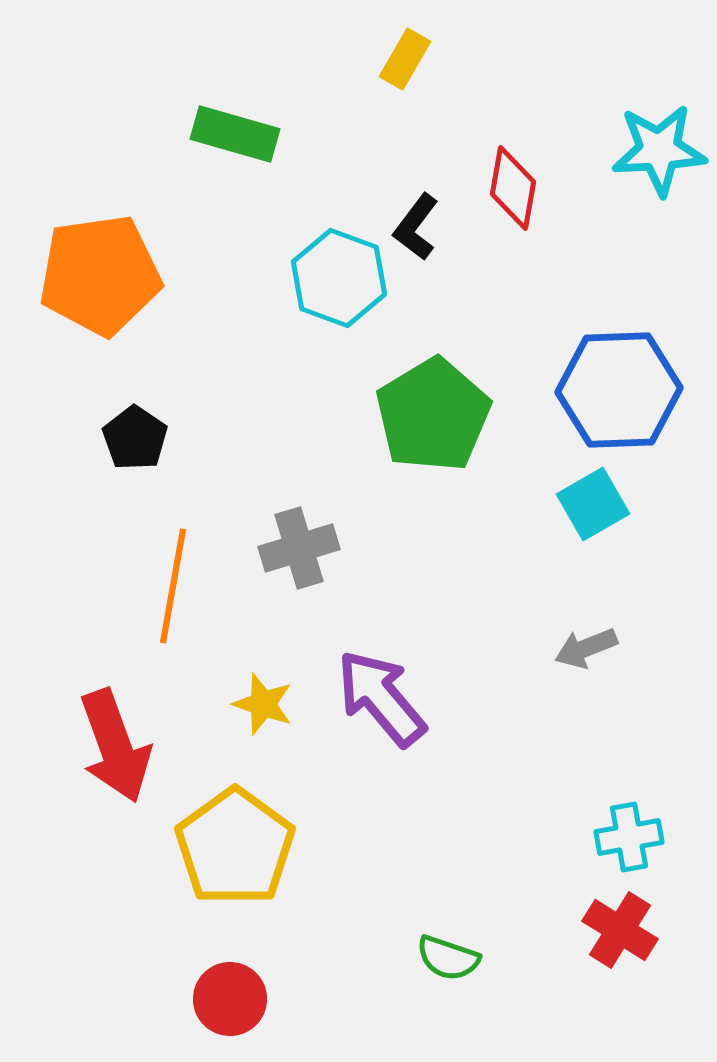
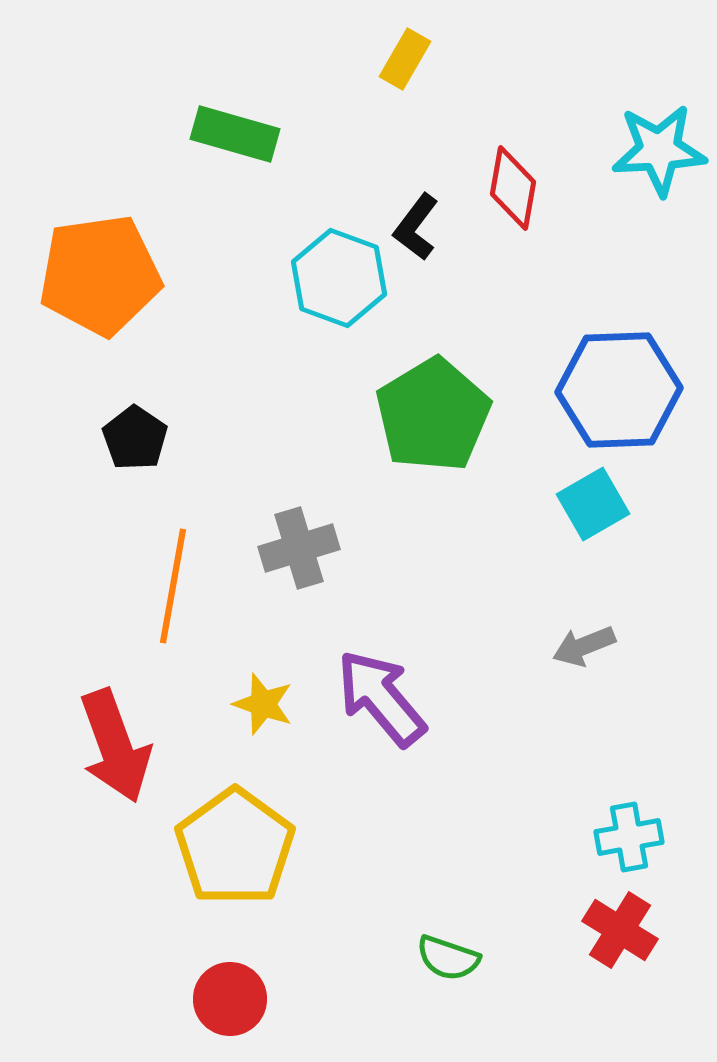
gray arrow: moved 2 px left, 2 px up
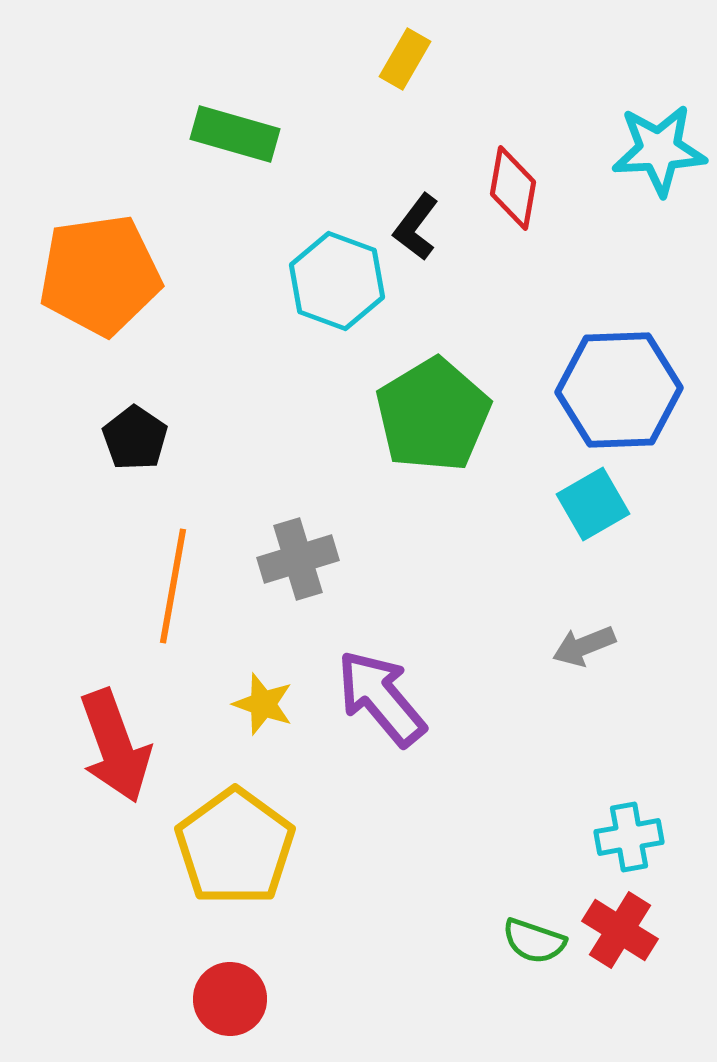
cyan hexagon: moved 2 px left, 3 px down
gray cross: moved 1 px left, 11 px down
green semicircle: moved 86 px right, 17 px up
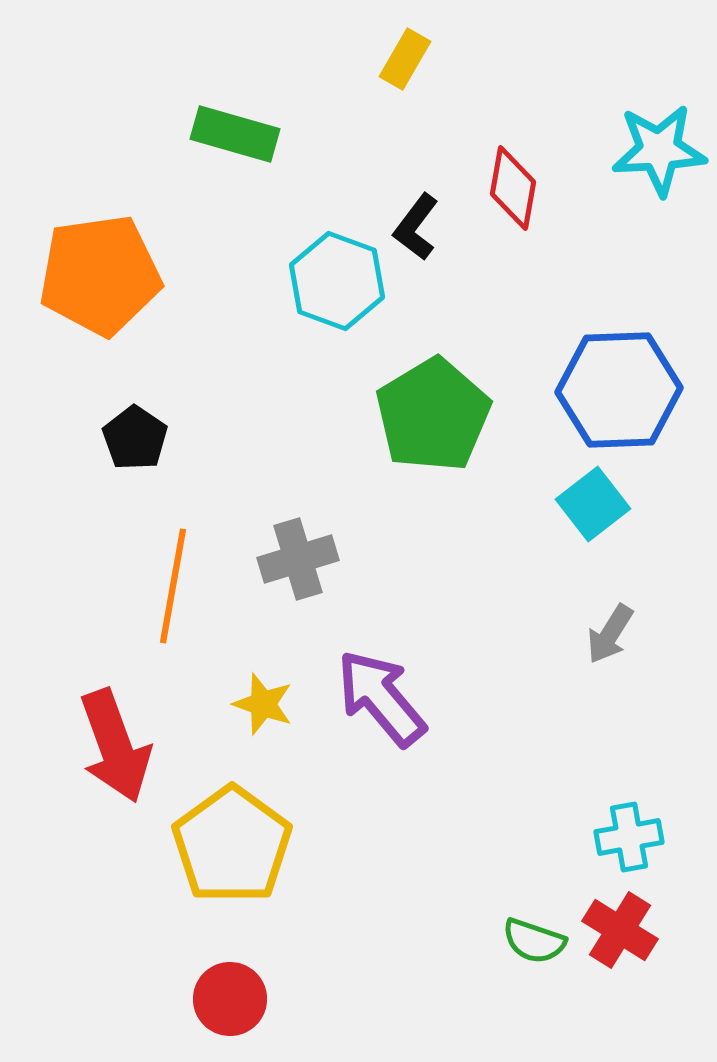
cyan square: rotated 8 degrees counterclockwise
gray arrow: moved 26 px right, 12 px up; rotated 36 degrees counterclockwise
yellow pentagon: moved 3 px left, 2 px up
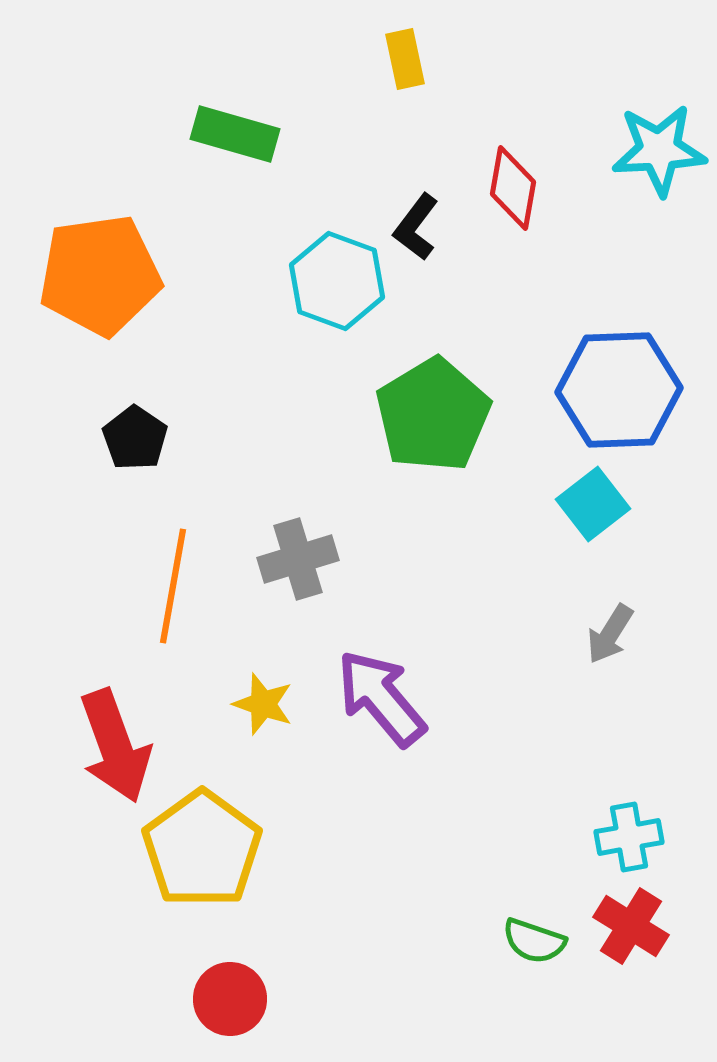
yellow rectangle: rotated 42 degrees counterclockwise
yellow pentagon: moved 30 px left, 4 px down
red cross: moved 11 px right, 4 px up
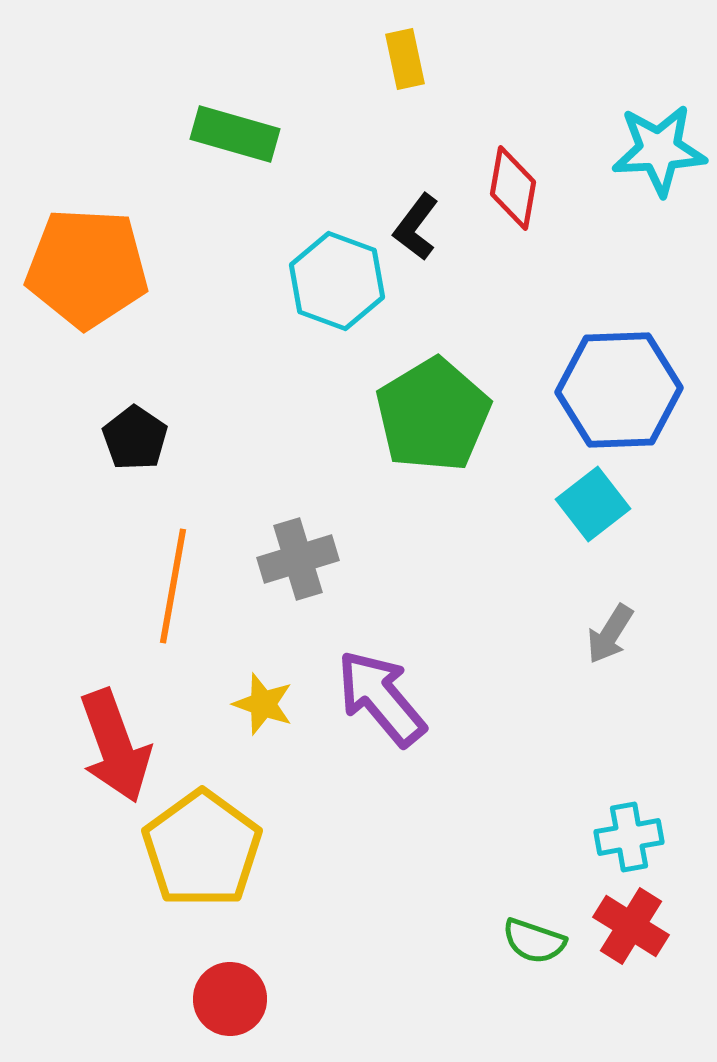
orange pentagon: moved 13 px left, 7 px up; rotated 11 degrees clockwise
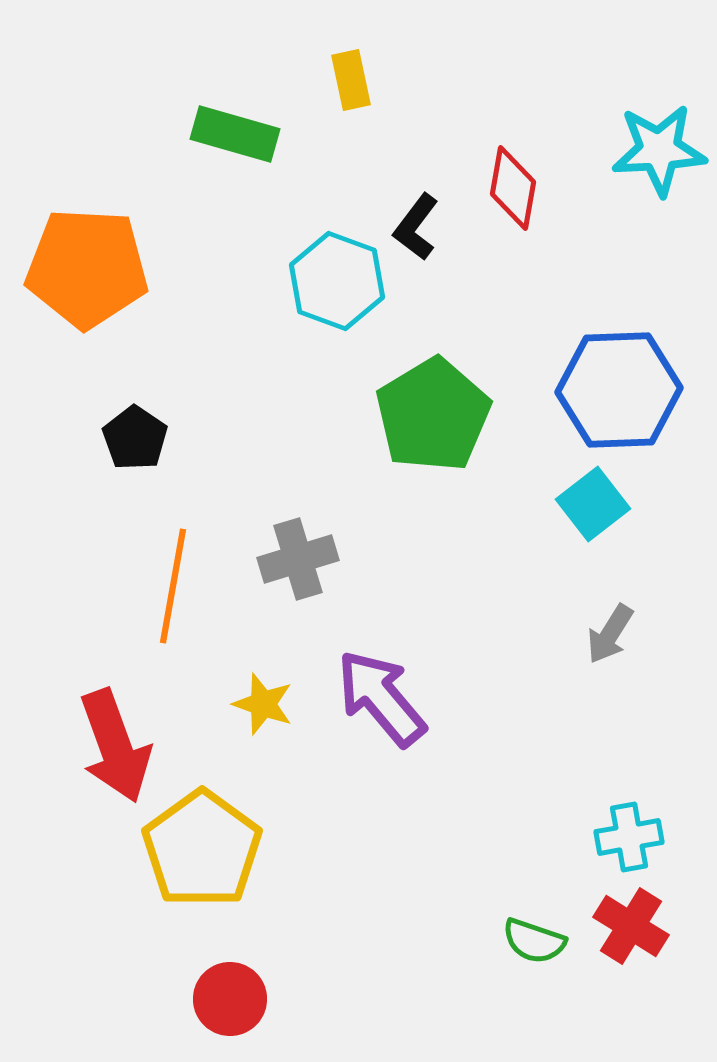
yellow rectangle: moved 54 px left, 21 px down
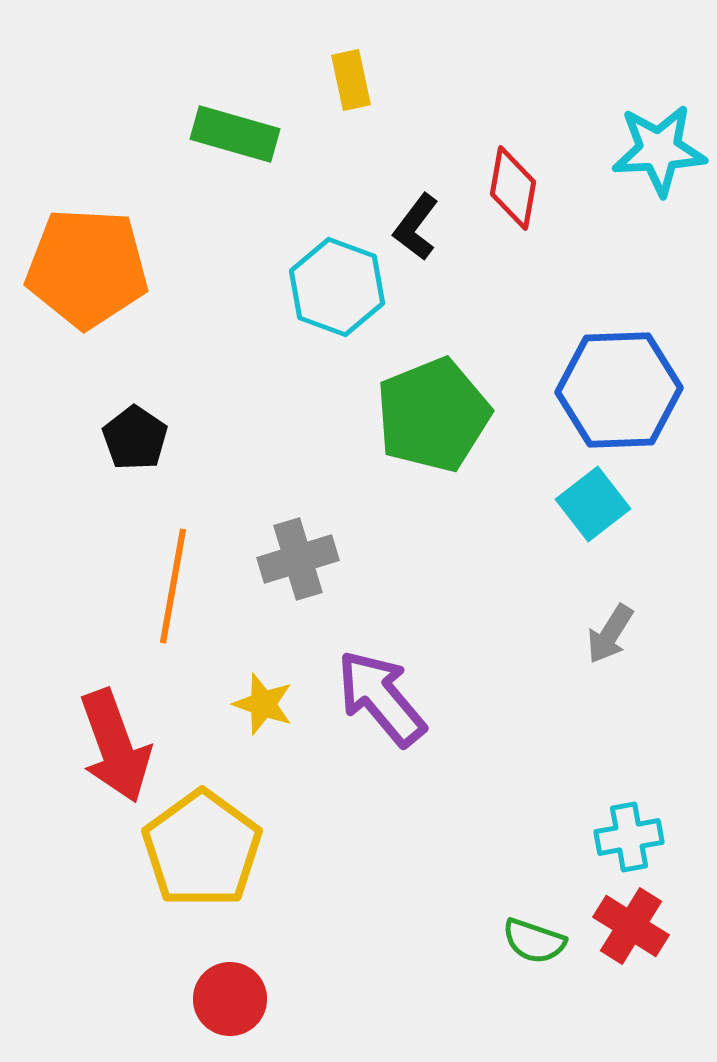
cyan hexagon: moved 6 px down
green pentagon: rotated 9 degrees clockwise
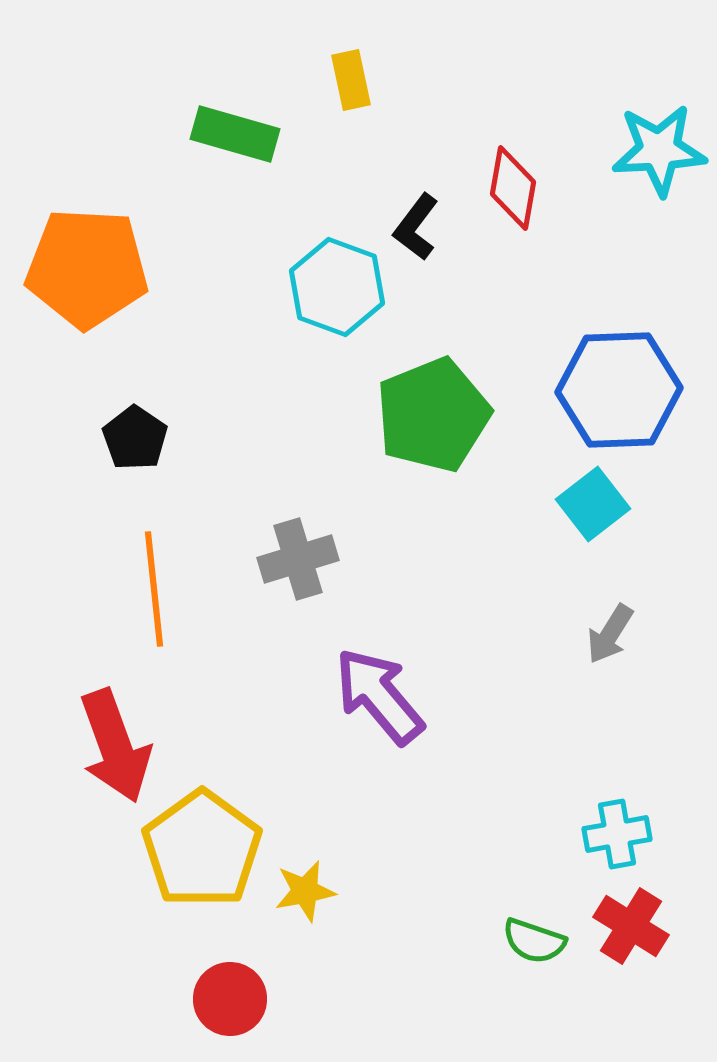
orange line: moved 19 px left, 3 px down; rotated 16 degrees counterclockwise
purple arrow: moved 2 px left, 2 px up
yellow star: moved 42 px right, 187 px down; rotated 30 degrees counterclockwise
cyan cross: moved 12 px left, 3 px up
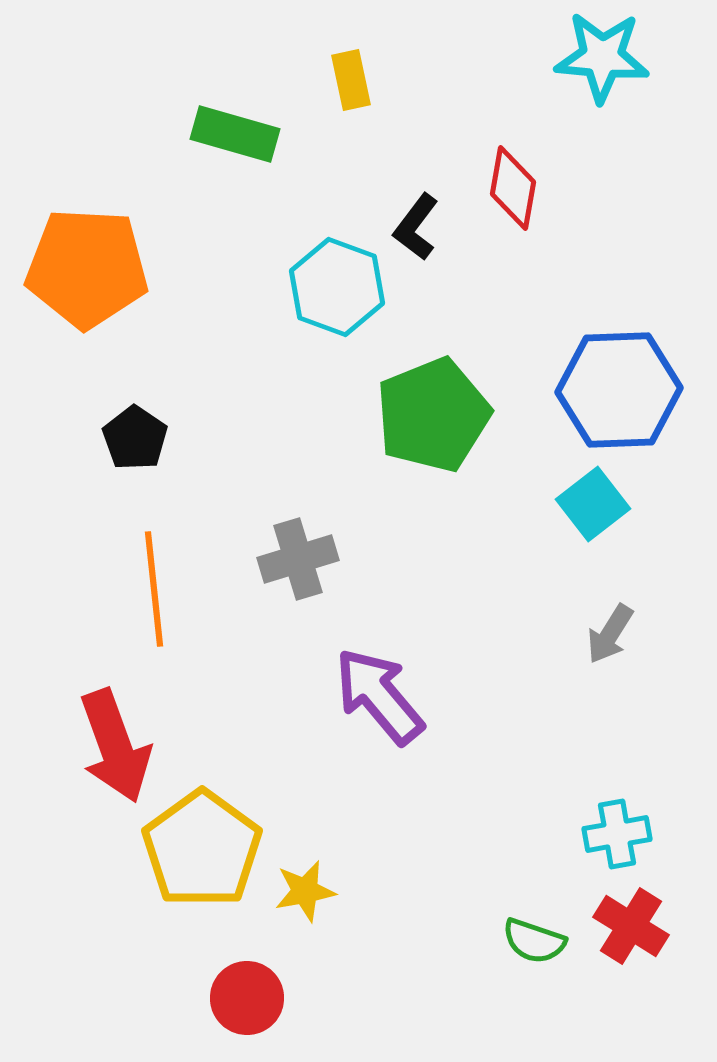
cyan star: moved 57 px left, 93 px up; rotated 8 degrees clockwise
red circle: moved 17 px right, 1 px up
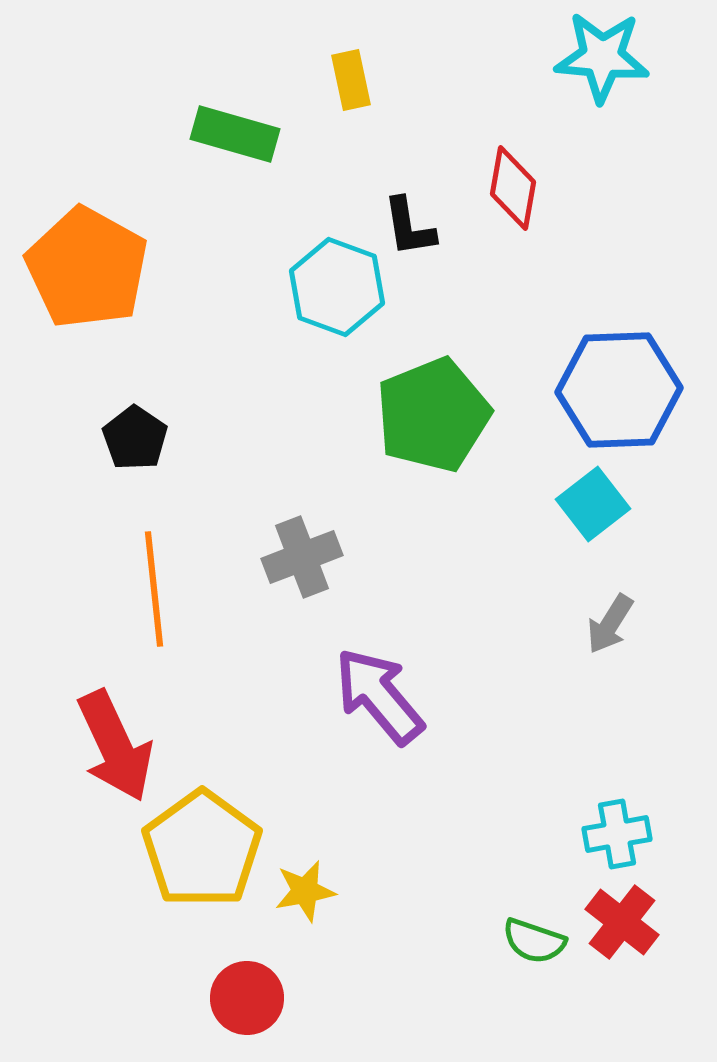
black L-shape: moved 7 px left; rotated 46 degrees counterclockwise
orange pentagon: rotated 26 degrees clockwise
gray cross: moved 4 px right, 2 px up; rotated 4 degrees counterclockwise
gray arrow: moved 10 px up
red arrow: rotated 5 degrees counterclockwise
red cross: moved 9 px left, 4 px up; rotated 6 degrees clockwise
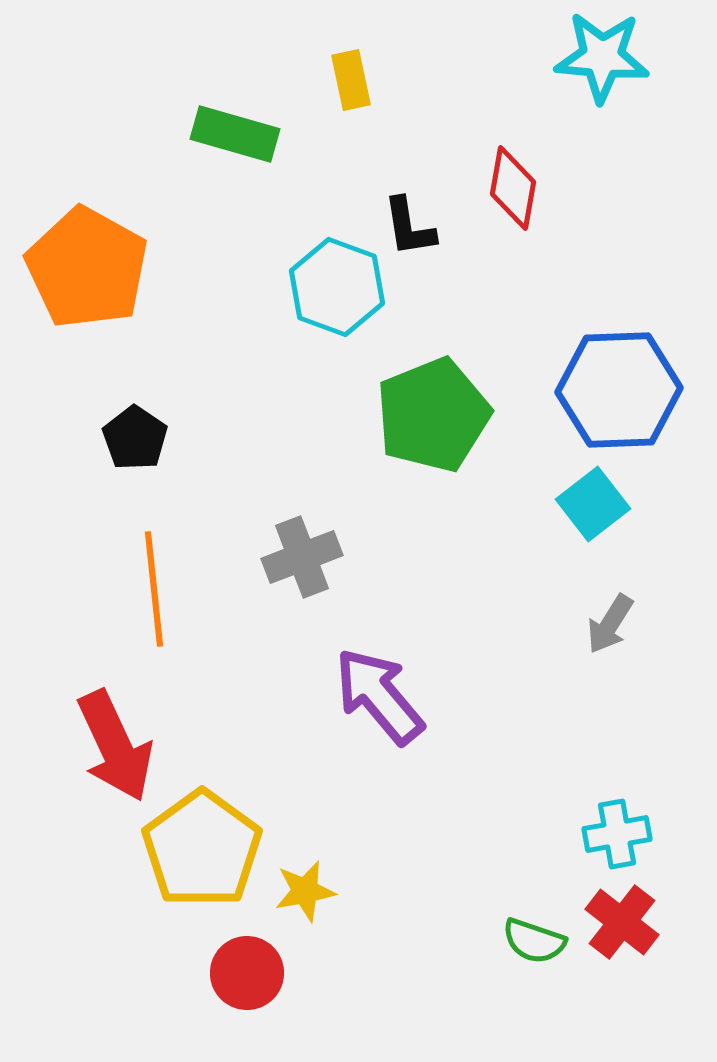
red circle: moved 25 px up
